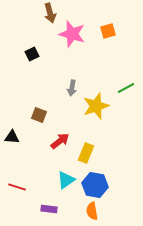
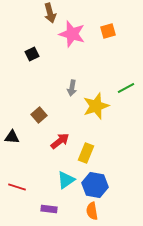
brown square: rotated 28 degrees clockwise
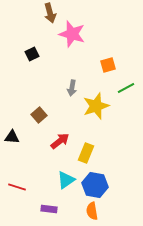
orange square: moved 34 px down
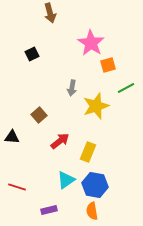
pink star: moved 19 px right, 9 px down; rotated 16 degrees clockwise
yellow rectangle: moved 2 px right, 1 px up
purple rectangle: moved 1 px down; rotated 21 degrees counterclockwise
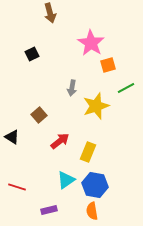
black triangle: rotated 28 degrees clockwise
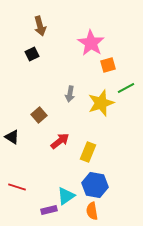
brown arrow: moved 10 px left, 13 px down
gray arrow: moved 2 px left, 6 px down
yellow star: moved 5 px right, 3 px up
cyan triangle: moved 16 px down
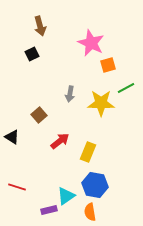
pink star: rotated 8 degrees counterclockwise
yellow star: rotated 20 degrees clockwise
orange semicircle: moved 2 px left, 1 px down
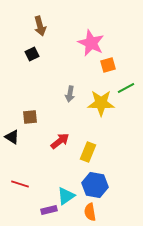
brown square: moved 9 px left, 2 px down; rotated 35 degrees clockwise
red line: moved 3 px right, 3 px up
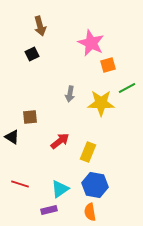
green line: moved 1 px right
cyan triangle: moved 6 px left, 7 px up
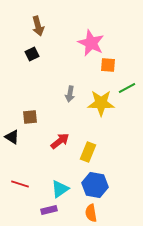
brown arrow: moved 2 px left
orange square: rotated 21 degrees clockwise
orange semicircle: moved 1 px right, 1 px down
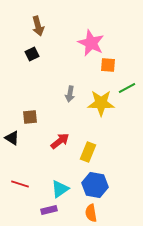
black triangle: moved 1 px down
